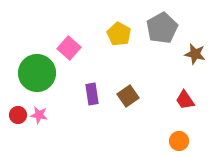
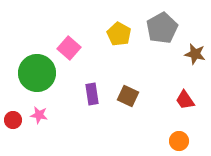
brown square: rotated 30 degrees counterclockwise
red circle: moved 5 px left, 5 px down
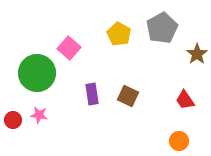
brown star: moved 2 px right; rotated 25 degrees clockwise
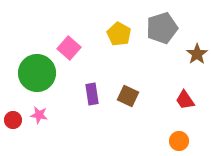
gray pentagon: rotated 12 degrees clockwise
